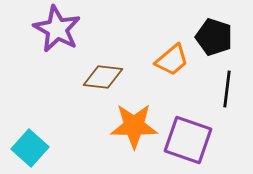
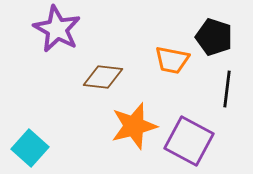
orange trapezoid: rotated 51 degrees clockwise
orange star: rotated 15 degrees counterclockwise
purple square: moved 1 px right, 1 px down; rotated 9 degrees clockwise
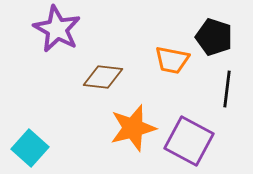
orange star: moved 1 px left, 2 px down
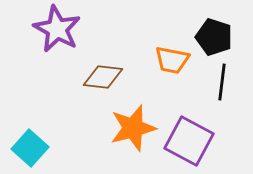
black line: moved 5 px left, 7 px up
